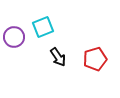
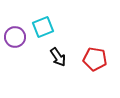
purple circle: moved 1 px right
red pentagon: rotated 25 degrees clockwise
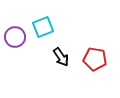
black arrow: moved 3 px right
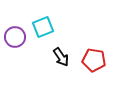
red pentagon: moved 1 px left, 1 px down
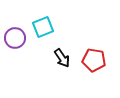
purple circle: moved 1 px down
black arrow: moved 1 px right, 1 px down
